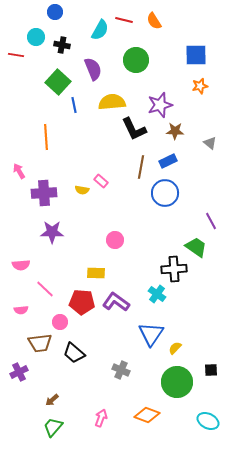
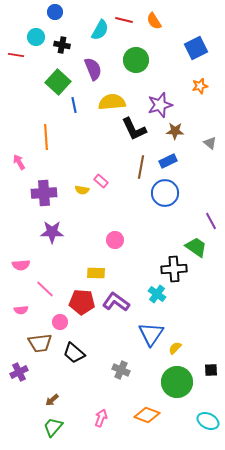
blue square at (196, 55): moved 7 px up; rotated 25 degrees counterclockwise
pink arrow at (19, 171): moved 9 px up
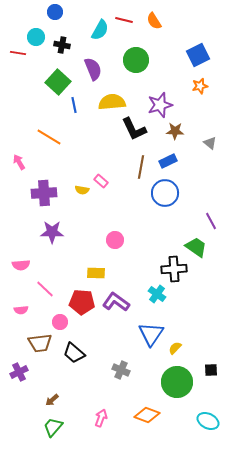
blue square at (196, 48): moved 2 px right, 7 px down
red line at (16, 55): moved 2 px right, 2 px up
orange line at (46, 137): moved 3 px right; rotated 55 degrees counterclockwise
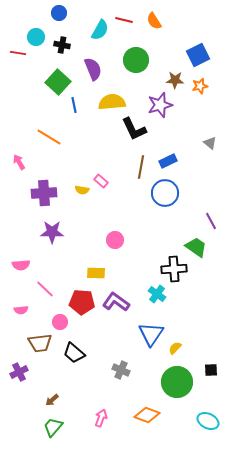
blue circle at (55, 12): moved 4 px right, 1 px down
brown star at (175, 131): moved 51 px up
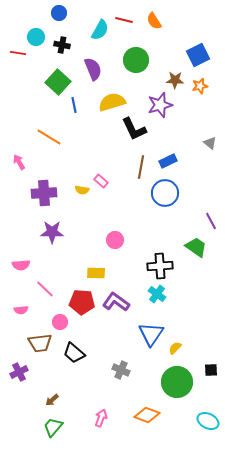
yellow semicircle at (112, 102): rotated 12 degrees counterclockwise
black cross at (174, 269): moved 14 px left, 3 px up
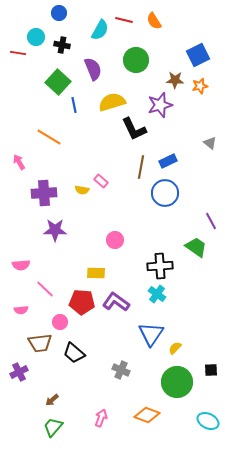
purple star at (52, 232): moved 3 px right, 2 px up
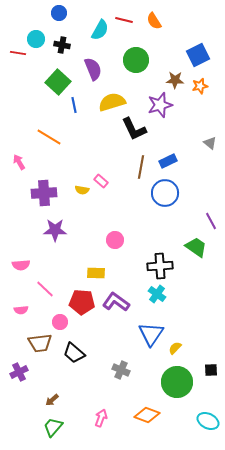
cyan circle at (36, 37): moved 2 px down
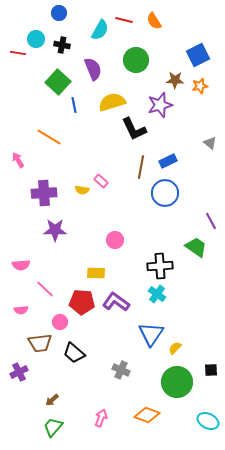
pink arrow at (19, 162): moved 1 px left, 2 px up
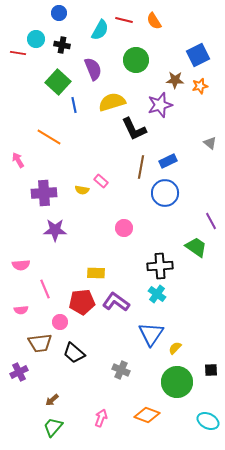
pink circle at (115, 240): moved 9 px right, 12 px up
pink line at (45, 289): rotated 24 degrees clockwise
red pentagon at (82, 302): rotated 10 degrees counterclockwise
